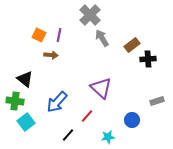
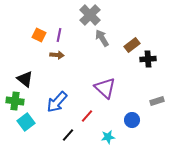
brown arrow: moved 6 px right
purple triangle: moved 4 px right
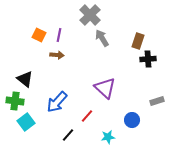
brown rectangle: moved 6 px right, 4 px up; rotated 35 degrees counterclockwise
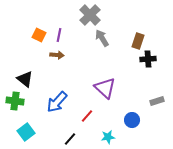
cyan square: moved 10 px down
black line: moved 2 px right, 4 px down
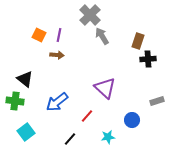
gray arrow: moved 2 px up
blue arrow: rotated 10 degrees clockwise
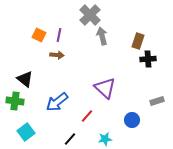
gray arrow: rotated 18 degrees clockwise
cyan star: moved 3 px left, 2 px down
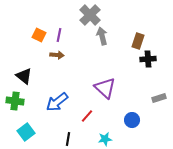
black triangle: moved 1 px left, 3 px up
gray rectangle: moved 2 px right, 3 px up
black line: moved 2 px left; rotated 32 degrees counterclockwise
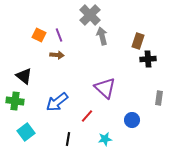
purple line: rotated 32 degrees counterclockwise
gray rectangle: rotated 64 degrees counterclockwise
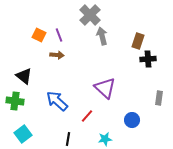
blue arrow: moved 1 px up; rotated 80 degrees clockwise
cyan square: moved 3 px left, 2 px down
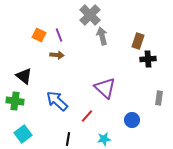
cyan star: moved 1 px left
